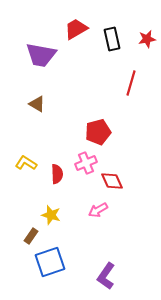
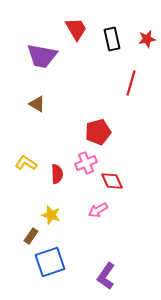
red trapezoid: rotated 90 degrees clockwise
purple trapezoid: moved 1 px right, 1 px down
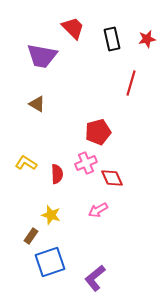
red trapezoid: moved 3 px left, 1 px up; rotated 15 degrees counterclockwise
red diamond: moved 3 px up
purple L-shape: moved 11 px left, 2 px down; rotated 16 degrees clockwise
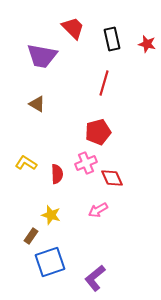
red star: moved 5 px down; rotated 24 degrees clockwise
red line: moved 27 px left
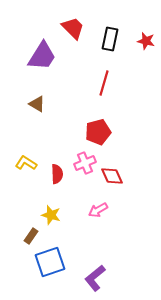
black rectangle: moved 2 px left; rotated 25 degrees clockwise
red star: moved 1 px left, 3 px up
purple trapezoid: rotated 68 degrees counterclockwise
pink cross: moved 1 px left
red diamond: moved 2 px up
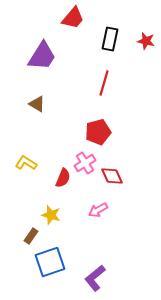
red trapezoid: moved 10 px up; rotated 85 degrees clockwise
pink cross: rotated 10 degrees counterclockwise
red semicircle: moved 6 px right, 4 px down; rotated 24 degrees clockwise
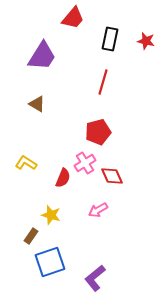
red line: moved 1 px left, 1 px up
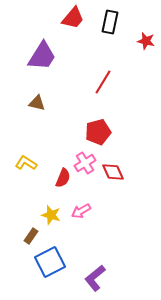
black rectangle: moved 17 px up
red line: rotated 15 degrees clockwise
brown triangle: moved 1 px up; rotated 18 degrees counterclockwise
red diamond: moved 1 px right, 4 px up
pink arrow: moved 17 px left, 1 px down
blue square: rotated 8 degrees counterclockwise
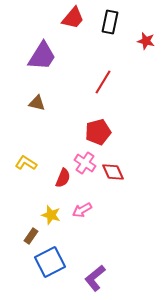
pink cross: rotated 25 degrees counterclockwise
pink arrow: moved 1 px right, 1 px up
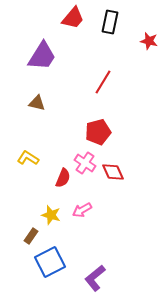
red star: moved 3 px right
yellow L-shape: moved 2 px right, 5 px up
